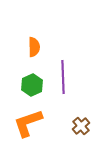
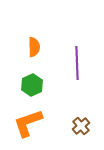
purple line: moved 14 px right, 14 px up
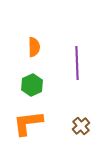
orange L-shape: rotated 12 degrees clockwise
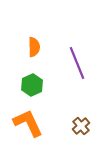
purple line: rotated 20 degrees counterclockwise
orange L-shape: rotated 72 degrees clockwise
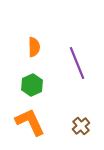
orange L-shape: moved 2 px right, 1 px up
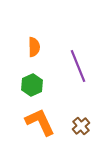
purple line: moved 1 px right, 3 px down
orange L-shape: moved 10 px right
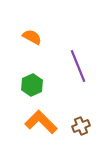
orange semicircle: moved 2 px left, 10 px up; rotated 60 degrees counterclockwise
orange L-shape: moved 1 px right; rotated 20 degrees counterclockwise
brown cross: rotated 18 degrees clockwise
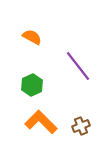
purple line: rotated 16 degrees counterclockwise
